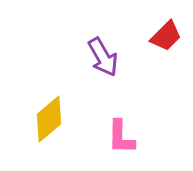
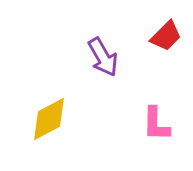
yellow diamond: rotated 12 degrees clockwise
pink L-shape: moved 35 px right, 13 px up
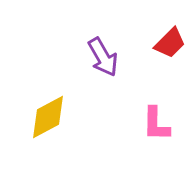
red trapezoid: moved 4 px right, 7 px down
yellow diamond: moved 1 px left, 2 px up
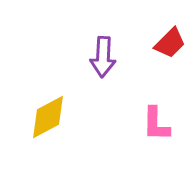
purple arrow: rotated 33 degrees clockwise
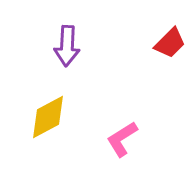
purple arrow: moved 36 px left, 11 px up
pink L-shape: moved 34 px left, 15 px down; rotated 57 degrees clockwise
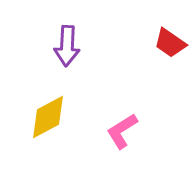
red trapezoid: rotated 80 degrees clockwise
pink L-shape: moved 8 px up
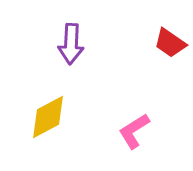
purple arrow: moved 4 px right, 2 px up
pink L-shape: moved 12 px right
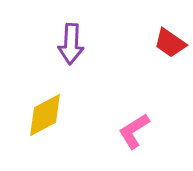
yellow diamond: moved 3 px left, 2 px up
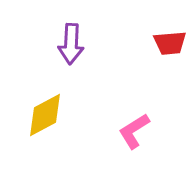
red trapezoid: rotated 40 degrees counterclockwise
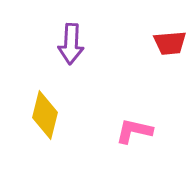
yellow diamond: rotated 48 degrees counterclockwise
pink L-shape: rotated 45 degrees clockwise
